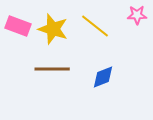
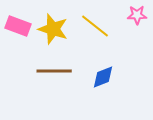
brown line: moved 2 px right, 2 px down
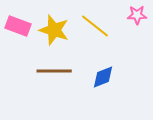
yellow star: moved 1 px right, 1 px down
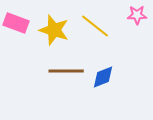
pink rectangle: moved 2 px left, 3 px up
brown line: moved 12 px right
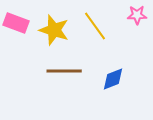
yellow line: rotated 16 degrees clockwise
brown line: moved 2 px left
blue diamond: moved 10 px right, 2 px down
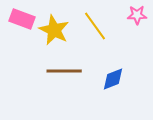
pink rectangle: moved 6 px right, 4 px up
yellow star: rotated 8 degrees clockwise
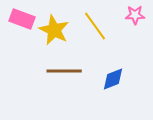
pink star: moved 2 px left
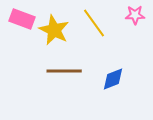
yellow line: moved 1 px left, 3 px up
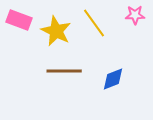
pink rectangle: moved 3 px left, 1 px down
yellow star: moved 2 px right, 1 px down
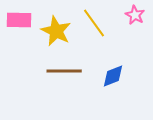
pink star: rotated 30 degrees clockwise
pink rectangle: rotated 20 degrees counterclockwise
blue diamond: moved 3 px up
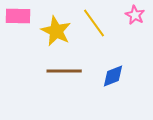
pink rectangle: moved 1 px left, 4 px up
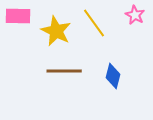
blue diamond: rotated 55 degrees counterclockwise
